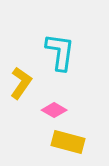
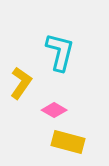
cyan L-shape: rotated 6 degrees clockwise
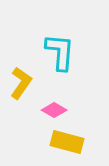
cyan L-shape: rotated 9 degrees counterclockwise
yellow rectangle: moved 1 px left
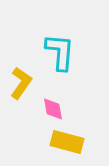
pink diamond: moved 1 px left, 1 px up; rotated 50 degrees clockwise
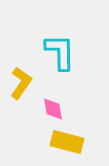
cyan L-shape: rotated 6 degrees counterclockwise
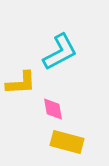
cyan L-shape: rotated 63 degrees clockwise
yellow L-shape: rotated 52 degrees clockwise
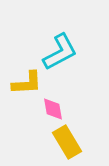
yellow L-shape: moved 6 px right
yellow rectangle: rotated 44 degrees clockwise
